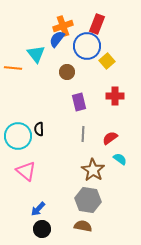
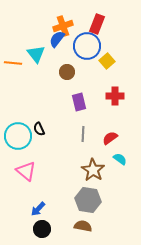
orange line: moved 5 px up
black semicircle: rotated 24 degrees counterclockwise
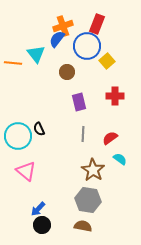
black circle: moved 4 px up
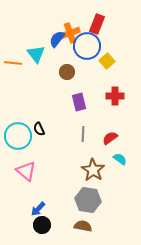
orange cross: moved 7 px right, 7 px down
